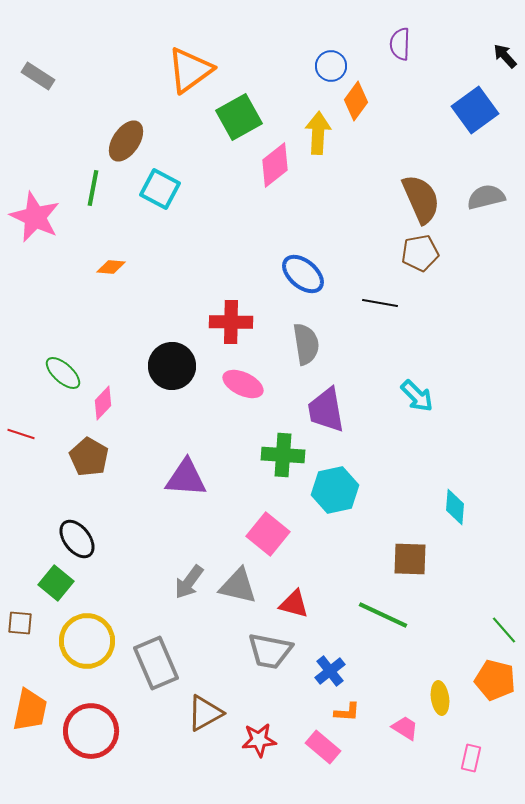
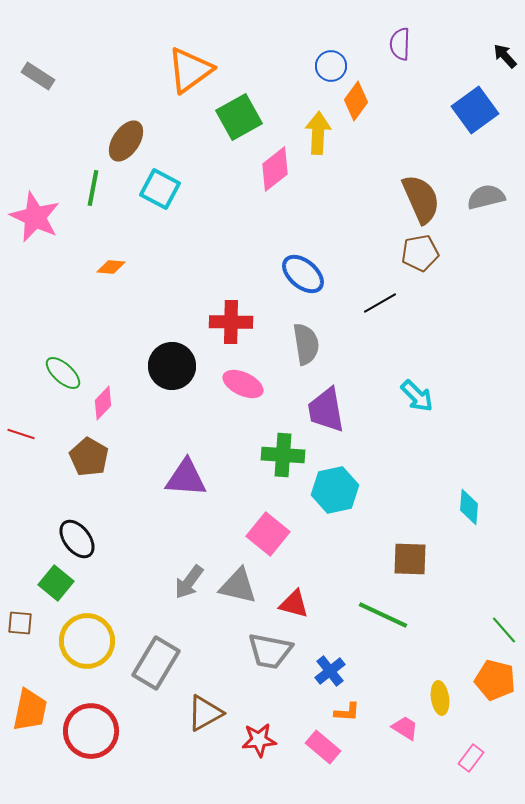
pink diamond at (275, 165): moved 4 px down
black line at (380, 303): rotated 40 degrees counterclockwise
cyan diamond at (455, 507): moved 14 px right
gray rectangle at (156, 663): rotated 54 degrees clockwise
pink rectangle at (471, 758): rotated 24 degrees clockwise
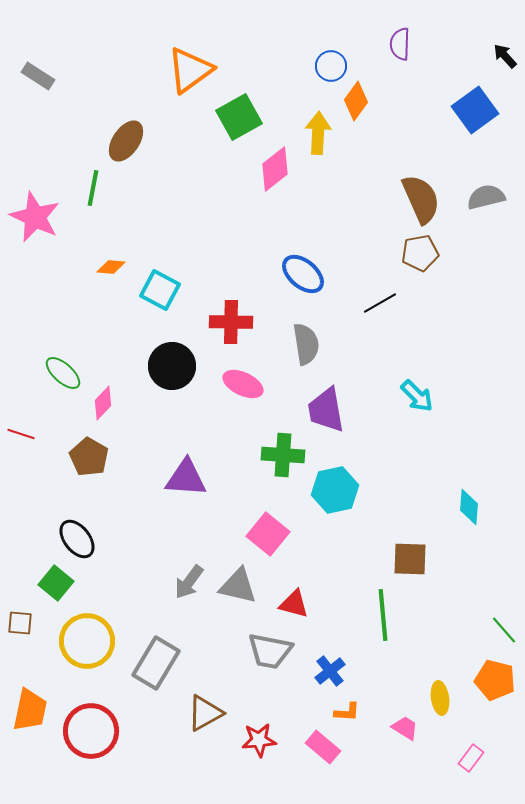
cyan square at (160, 189): moved 101 px down
green line at (383, 615): rotated 60 degrees clockwise
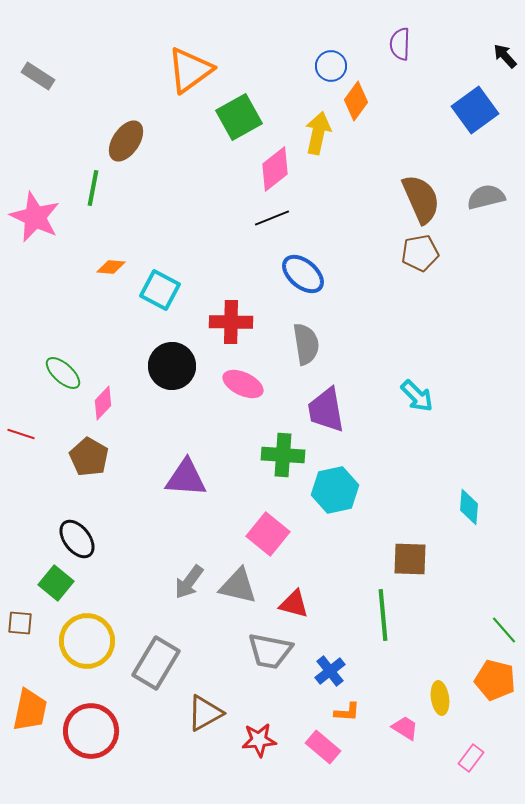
yellow arrow at (318, 133): rotated 9 degrees clockwise
black line at (380, 303): moved 108 px left, 85 px up; rotated 8 degrees clockwise
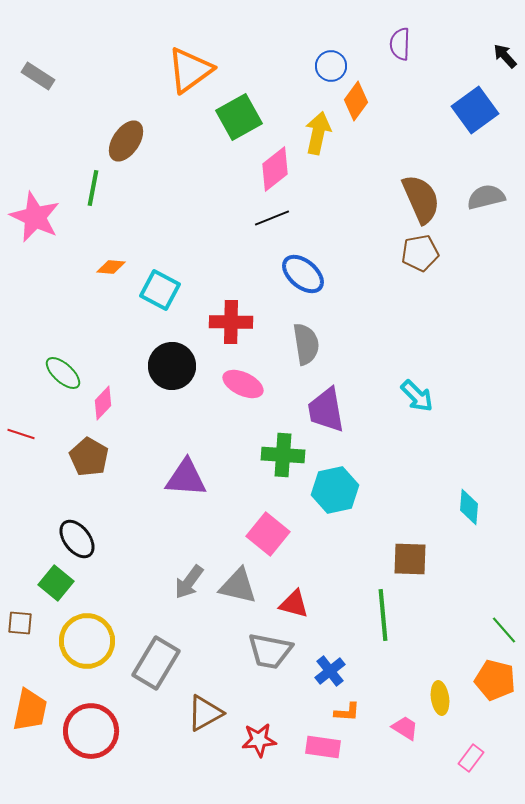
pink rectangle at (323, 747): rotated 32 degrees counterclockwise
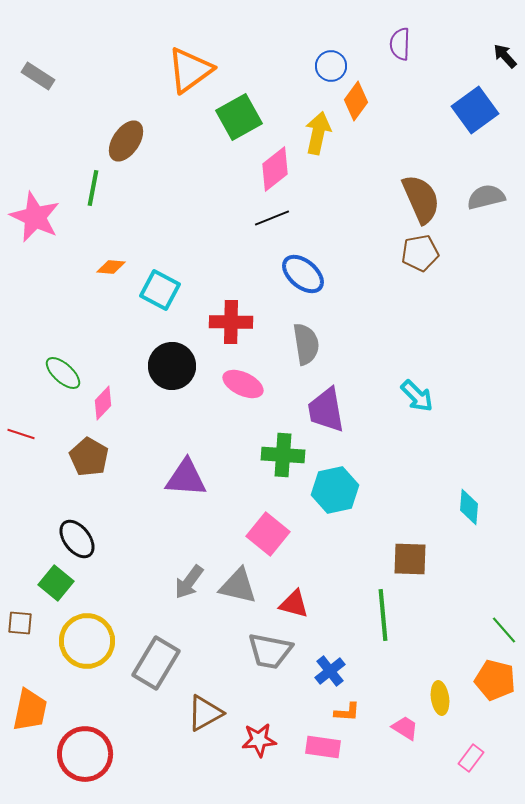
red circle at (91, 731): moved 6 px left, 23 px down
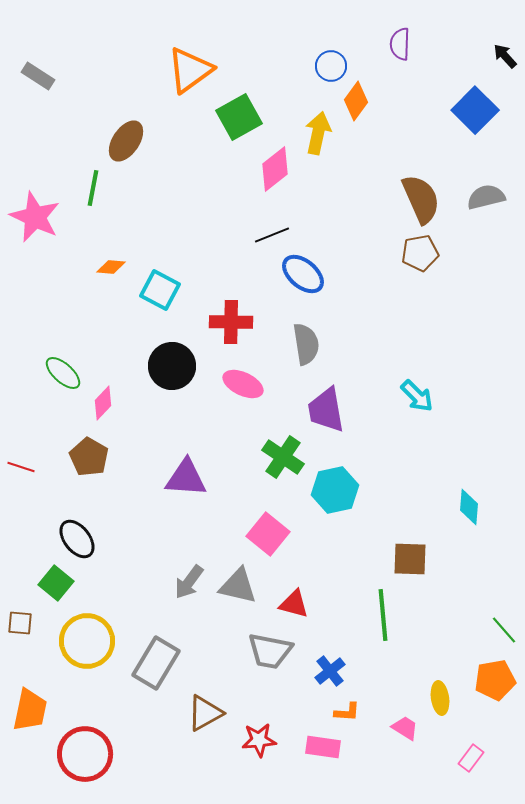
blue square at (475, 110): rotated 9 degrees counterclockwise
black line at (272, 218): moved 17 px down
red line at (21, 434): moved 33 px down
green cross at (283, 455): moved 2 px down; rotated 30 degrees clockwise
orange pentagon at (495, 680): rotated 24 degrees counterclockwise
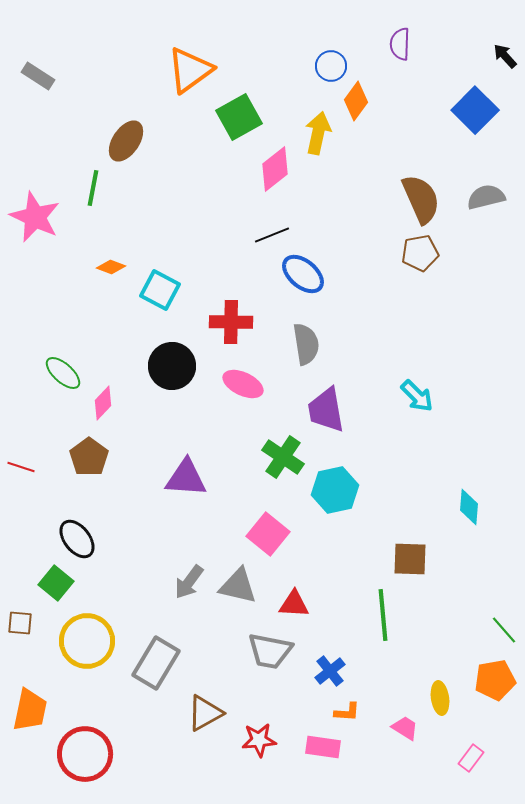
orange diamond at (111, 267): rotated 16 degrees clockwise
brown pentagon at (89, 457): rotated 6 degrees clockwise
red triangle at (294, 604): rotated 12 degrees counterclockwise
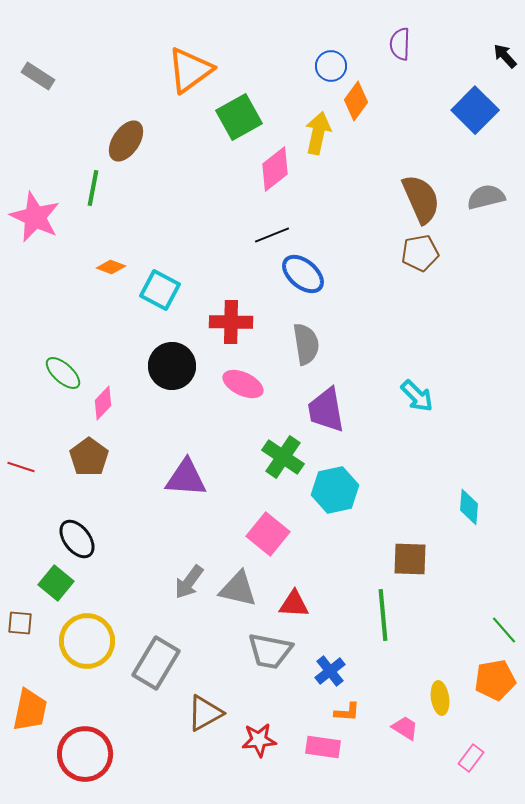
gray triangle at (238, 586): moved 3 px down
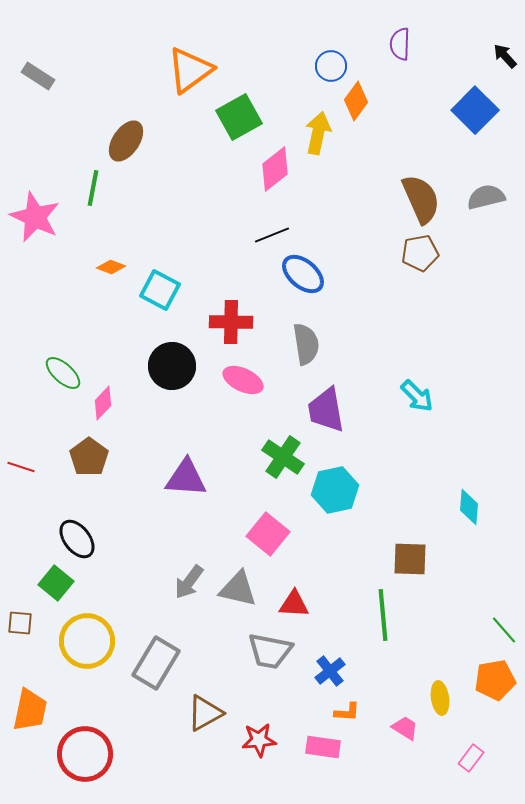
pink ellipse at (243, 384): moved 4 px up
